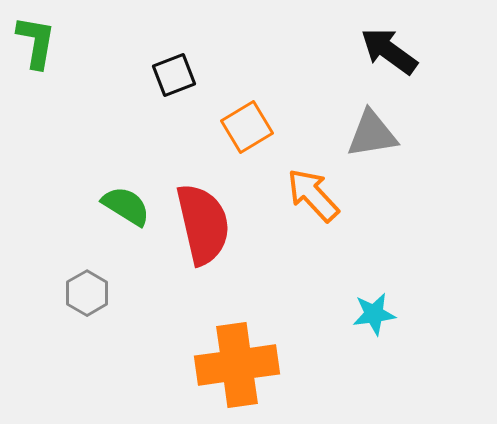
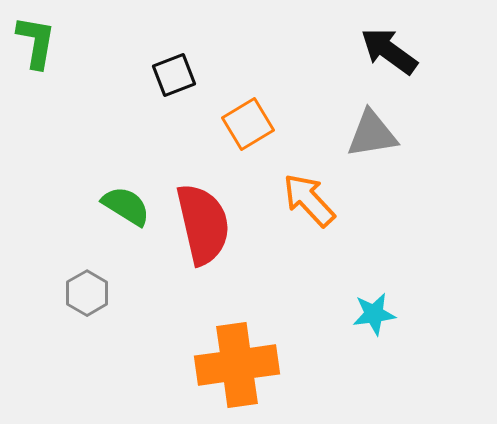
orange square: moved 1 px right, 3 px up
orange arrow: moved 4 px left, 5 px down
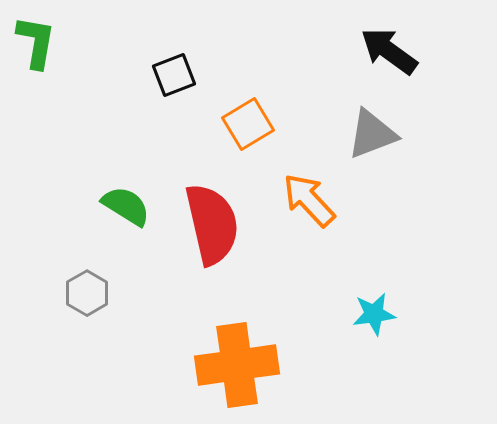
gray triangle: rotated 12 degrees counterclockwise
red semicircle: moved 9 px right
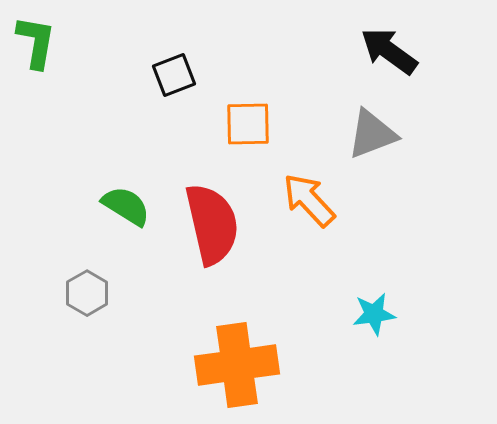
orange square: rotated 30 degrees clockwise
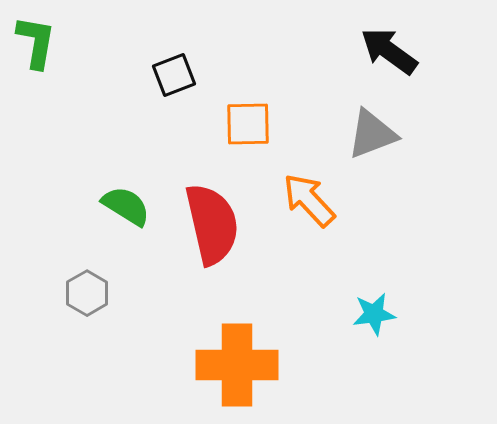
orange cross: rotated 8 degrees clockwise
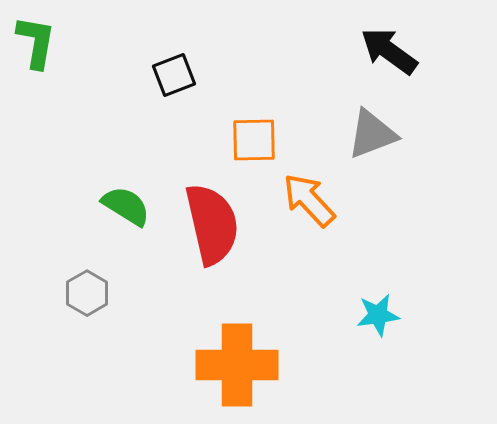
orange square: moved 6 px right, 16 px down
cyan star: moved 4 px right, 1 px down
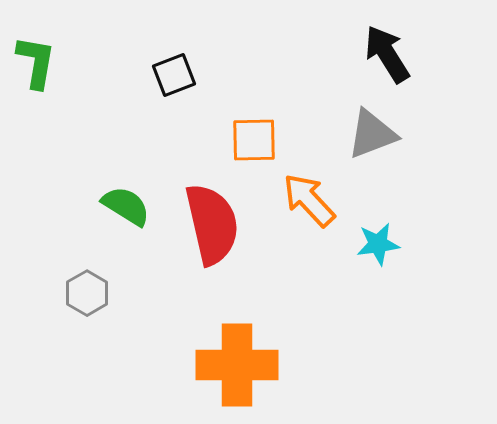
green L-shape: moved 20 px down
black arrow: moved 2 px left, 3 px down; rotated 22 degrees clockwise
cyan star: moved 71 px up
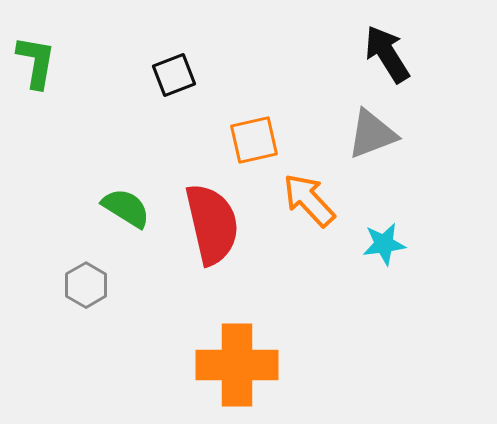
orange square: rotated 12 degrees counterclockwise
green semicircle: moved 2 px down
cyan star: moved 6 px right
gray hexagon: moved 1 px left, 8 px up
